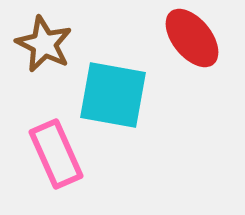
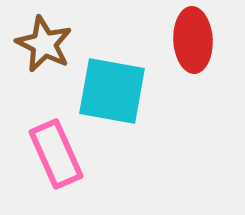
red ellipse: moved 1 px right, 2 px down; rotated 36 degrees clockwise
cyan square: moved 1 px left, 4 px up
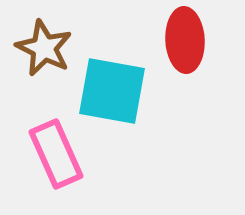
red ellipse: moved 8 px left
brown star: moved 4 px down
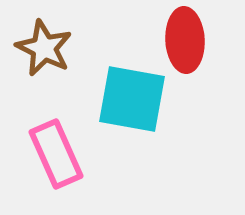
cyan square: moved 20 px right, 8 px down
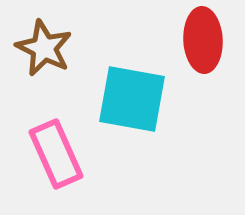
red ellipse: moved 18 px right
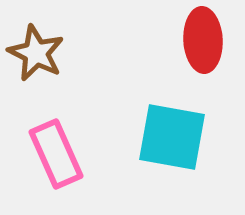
brown star: moved 8 px left, 5 px down
cyan square: moved 40 px right, 38 px down
